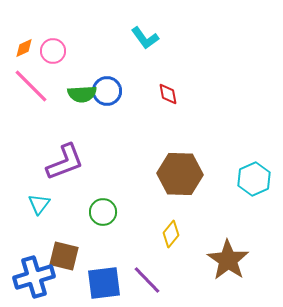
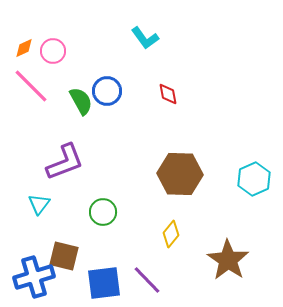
green semicircle: moved 1 px left, 7 px down; rotated 116 degrees counterclockwise
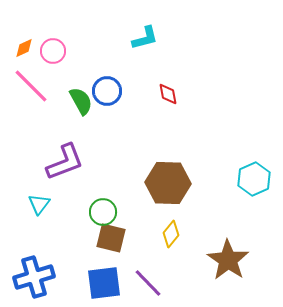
cyan L-shape: rotated 68 degrees counterclockwise
brown hexagon: moved 12 px left, 9 px down
brown square: moved 47 px right, 18 px up
purple line: moved 1 px right, 3 px down
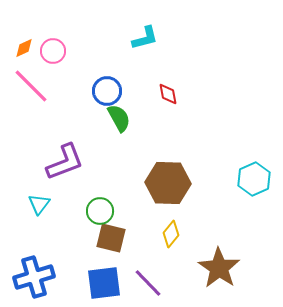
green semicircle: moved 38 px right, 17 px down
green circle: moved 3 px left, 1 px up
brown star: moved 9 px left, 8 px down
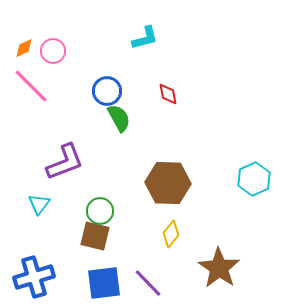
brown square: moved 16 px left, 2 px up
